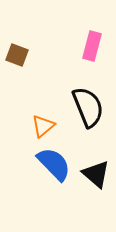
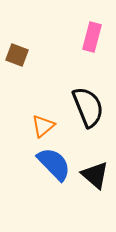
pink rectangle: moved 9 px up
black triangle: moved 1 px left, 1 px down
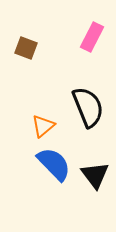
pink rectangle: rotated 12 degrees clockwise
brown square: moved 9 px right, 7 px up
black triangle: rotated 12 degrees clockwise
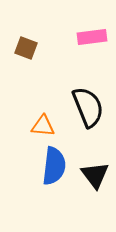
pink rectangle: rotated 56 degrees clockwise
orange triangle: rotated 45 degrees clockwise
blue semicircle: moved 2 px down; rotated 51 degrees clockwise
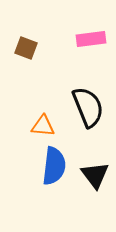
pink rectangle: moved 1 px left, 2 px down
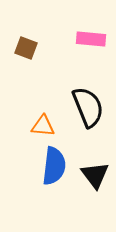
pink rectangle: rotated 12 degrees clockwise
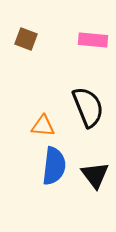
pink rectangle: moved 2 px right, 1 px down
brown square: moved 9 px up
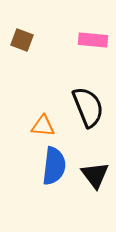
brown square: moved 4 px left, 1 px down
